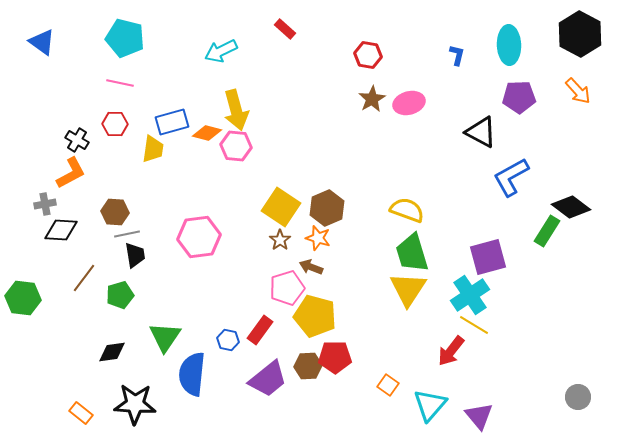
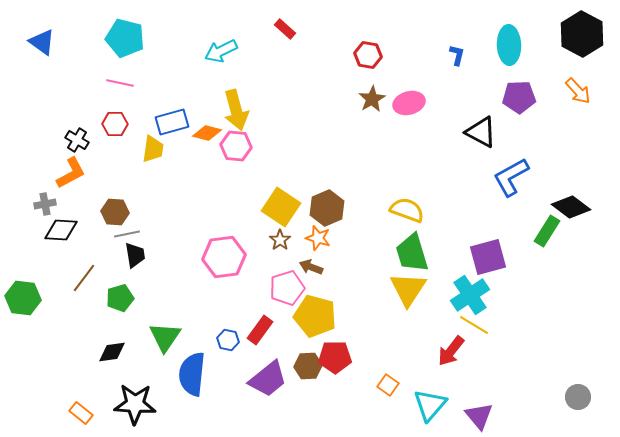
black hexagon at (580, 34): moved 2 px right
pink hexagon at (199, 237): moved 25 px right, 20 px down
green pentagon at (120, 295): moved 3 px down
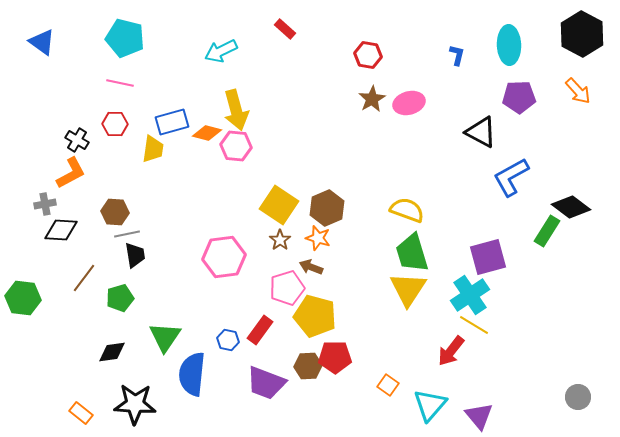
yellow square at (281, 207): moved 2 px left, 2 px up
purple trapezoid at (268, 379): moved 2 px left, 4 px down; rotated 60 degrees clockwise
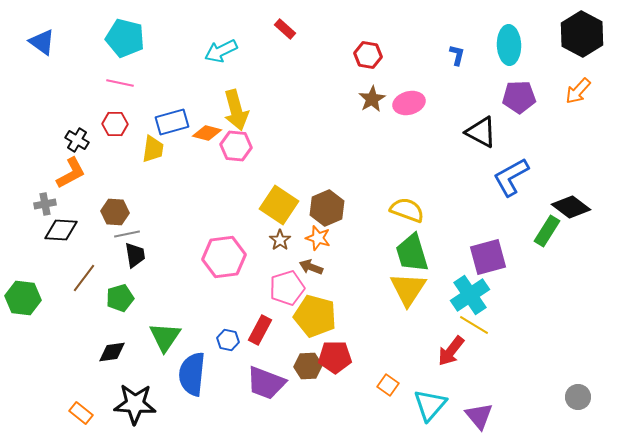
orange arrow at (578, 91): rotated 84 degrees clockwise
red rectangle at (260, 330): rotated 8 degrees counterclockwise
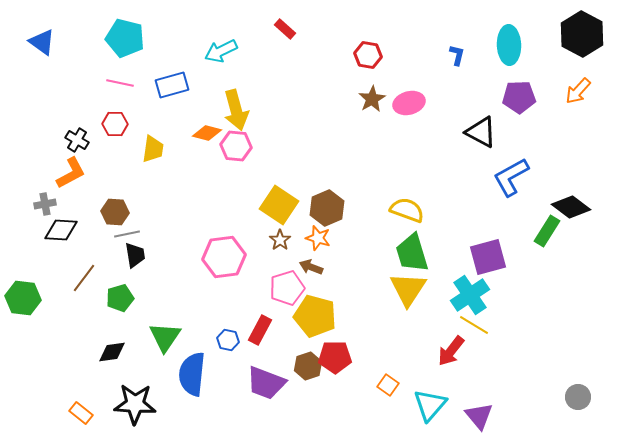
blue rectangle at (172, 122): moved 37 px up
brown hexagon at (308, 366): rotated 16 degrees counterclockwise
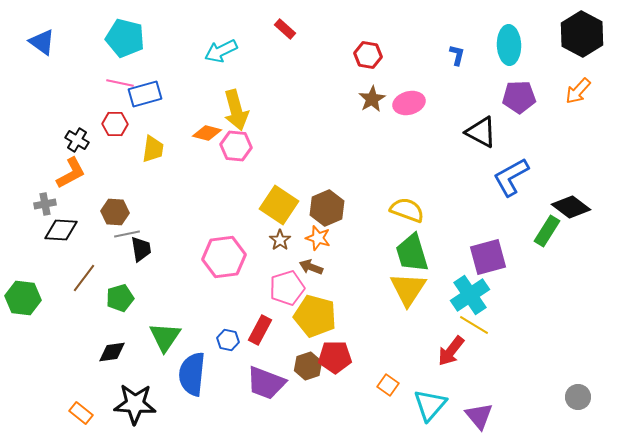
blue rectangle at (172, 85): moved 27 px left, 9 px down
black trapezoid at (135, 255): moved 6 px right, 6 px up
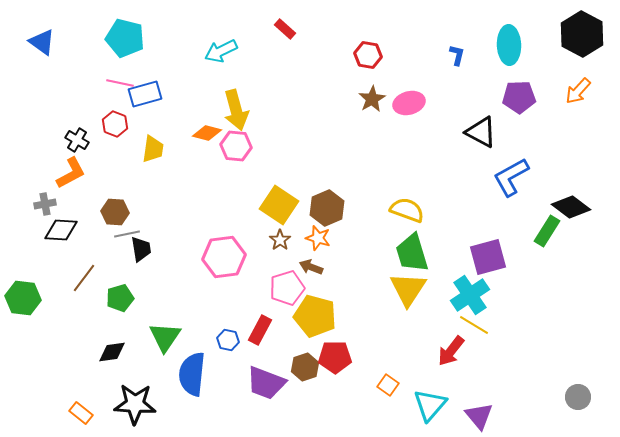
red hexagon at (115, 124): rotated 20 degrees clockwise
brown hexagon at (308, 366): moved 3 px left, 1 px down
